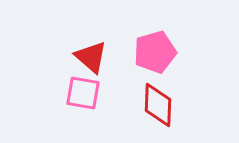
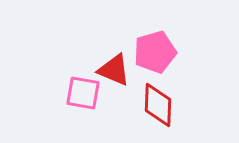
red triangle: moved 23 px right, 13 px down; rotated 18 degrees counterclockwise
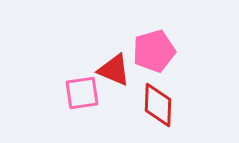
pink pentagon: moved 1 px left, 1 px up
pink square: moved 1 px left; rotated 18 degrees counterclockwise
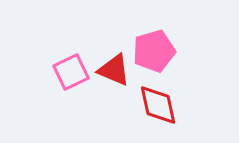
pink square: moved 11 px left, 21 px up; rotated 18 degrees counterclockwise
red diamond: rotated 15 degrees counterclockwise
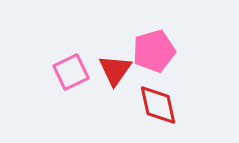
red triangle: moved 1 px right; rotated 42 degrees clockwise
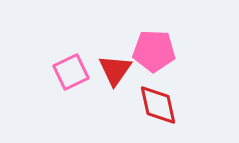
pink pentagon: rotated 18 degrees clockwise
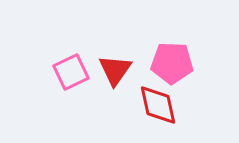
pink pentagon: moved 18 px right, 12 px down
